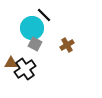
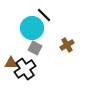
gray square: moved 4 px down
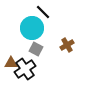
black line: moved 1 px left, 3 px up
gray square: moved 1 px right, 1 px down
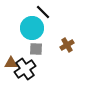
gray square: rotated 24 degrees counterclockwise
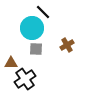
black cross: moved 10 px down
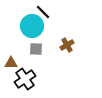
cyan circle: moved 2 px up
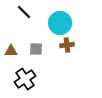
black line: moved 19 px left
cyan circle: moved 28 px right, 3 px up
brown cross: rotated 24 degrees clockwise
brown triangle: moved 12 px up
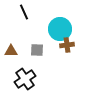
black line: rotated 21 degrees clockwise
cyan circle: moved 6 px down
gray square: moved 1 px right, 1 px down
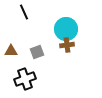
cyan circle: moved 6 px right
gray square: moved 2 px down; rotated 24 degrees counterclockwise
black cross: rotated 15 degrees clockwise
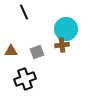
brown cross: moved 5 px left
